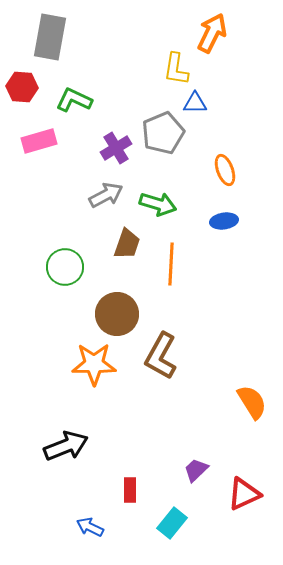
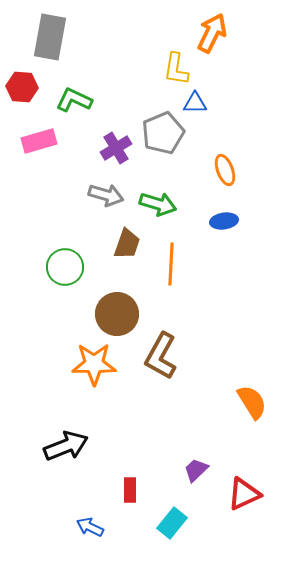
gray arrow: rotated 44 degrees clockwise
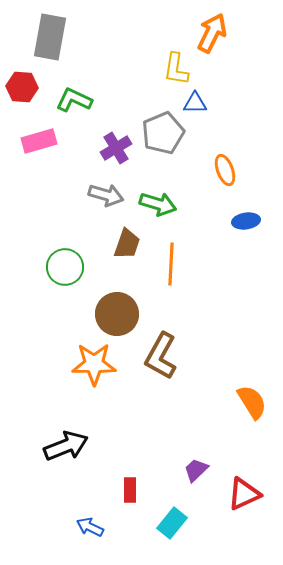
blue ellipse: moved 22 px right
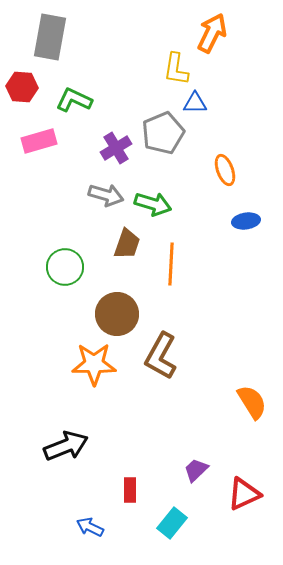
green arrow: moved 5 px left
